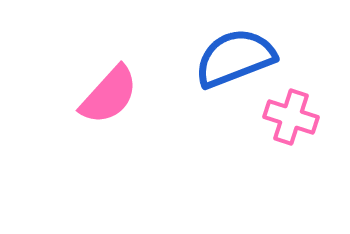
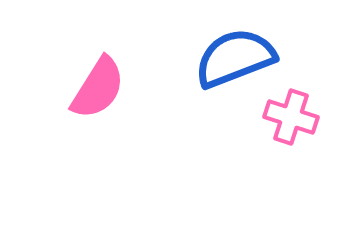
pink semicircle: moved 11 px left, 7 px up; rotated 10 degrees counterclockwise
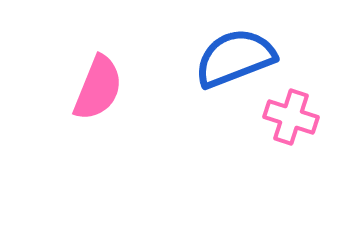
pink semicircle: rotated 10 degrees counterclockwise
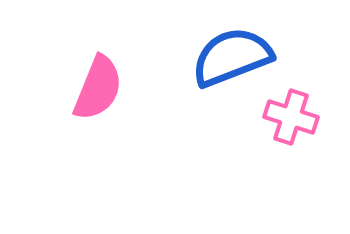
blue semicircle: moved 3 px left, 1 px up
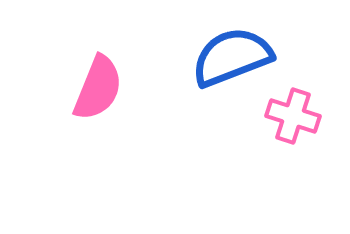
pink cross: moved 2 px right, 1 px up
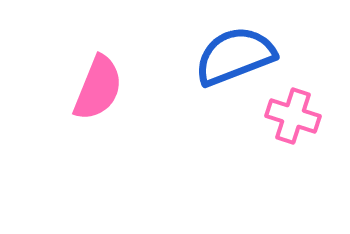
blue semicircle: moved 3 px right, 1 px up
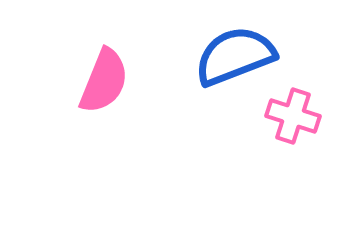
pink semicircle: moved 6 px right, 7 px up
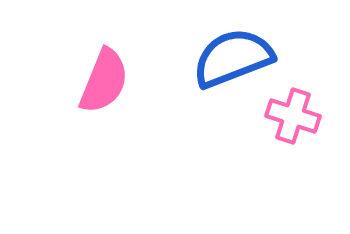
blue semicircle: moved 2 px left, 2 px down
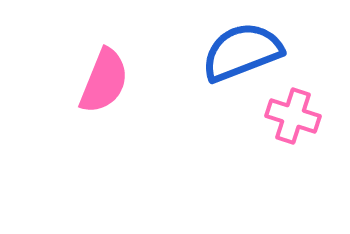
blue semicircle: moved 9 px right, 6 px up
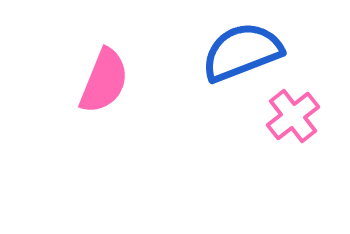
pink cross: rotated 34 degrees clockwise
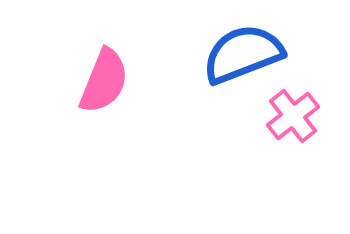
blue semicircle: moved 1 px right, 2 px down
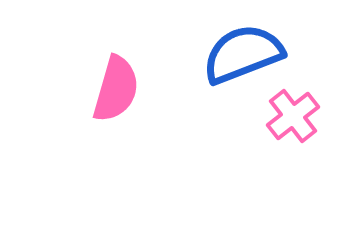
pink semicircle: moved 12 px right, 8 px down; rotated 6 degrees counterclockwise
